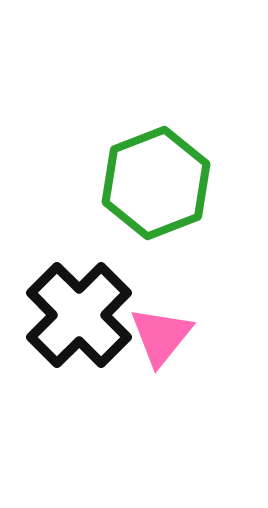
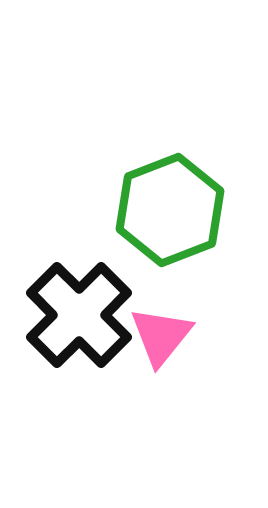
green hexagon: moved 14 px right, 27 px down
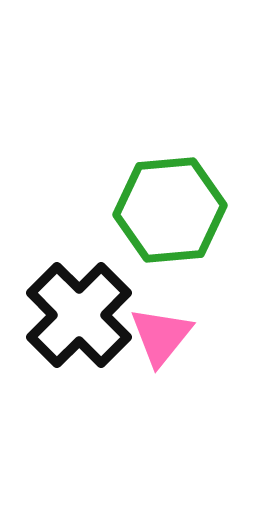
green hexagon: rotated 16 degrees clockwise
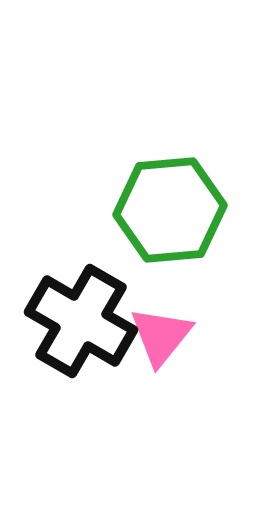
black cross: moved 2 px right, 6 px down; rotated 15 degrees counterclockwise
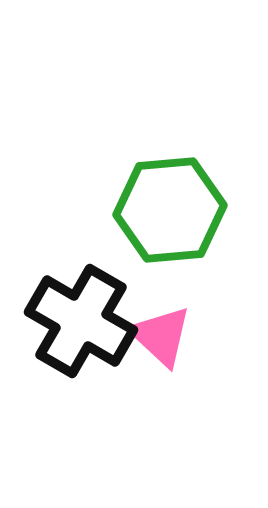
pink triangle: rotated 26 degrees counterclockwise
